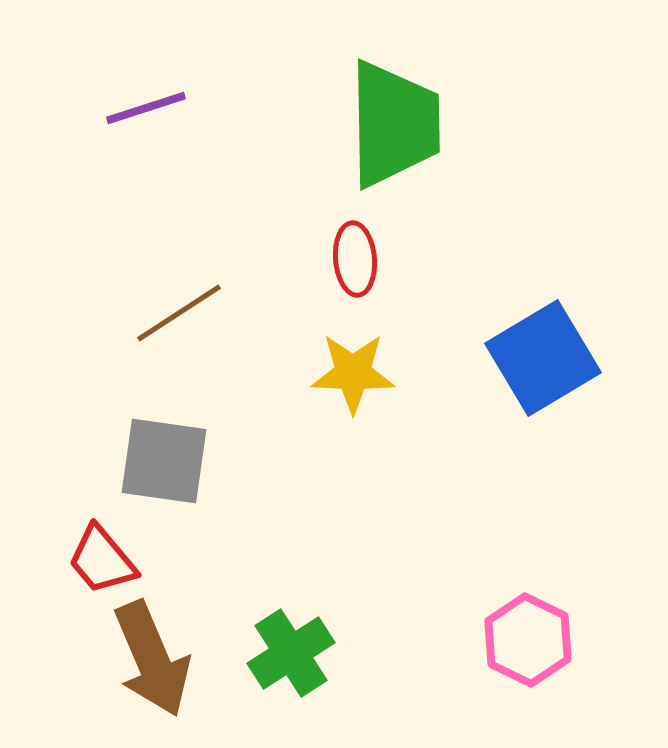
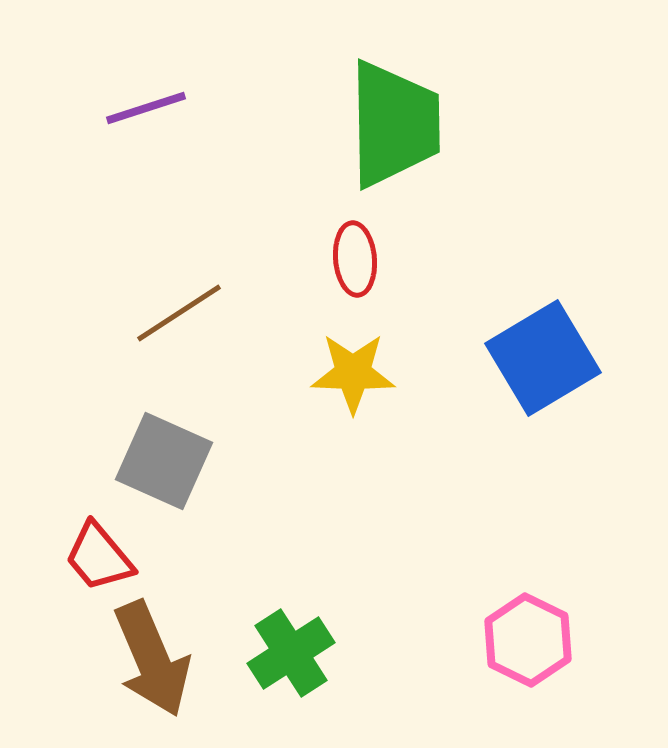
gray square: rotated 16 degrees clockwise
red trapezoid: moved 3 px left, 3 px up
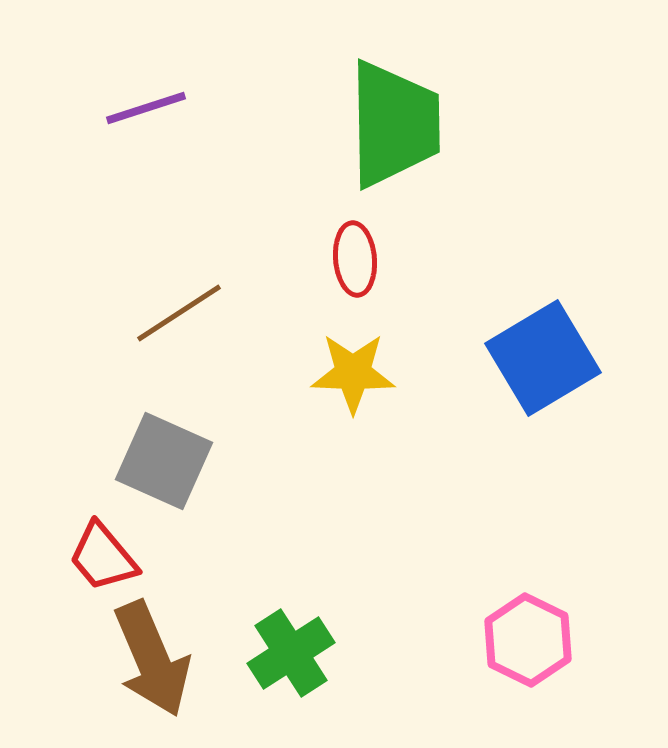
red trapezoid: moved 4 px right
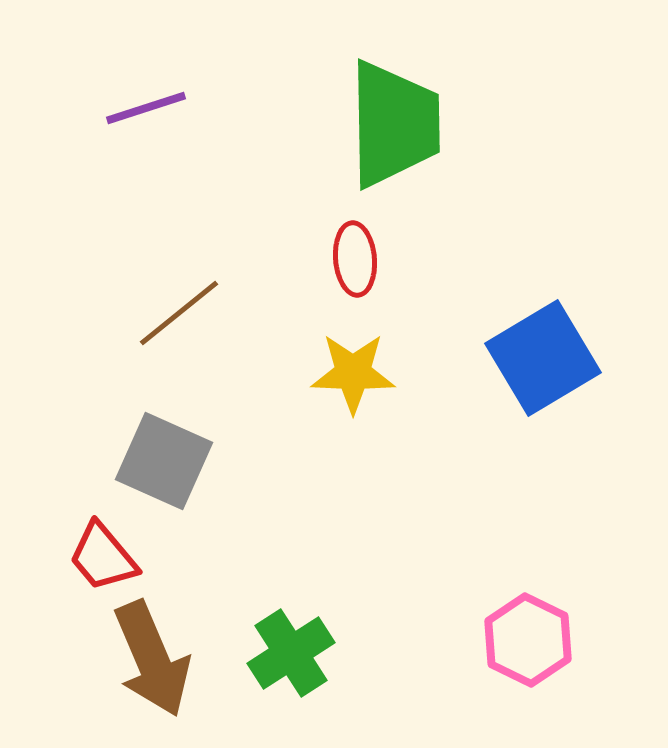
brown line: rotated 6 degrees counterclockwise
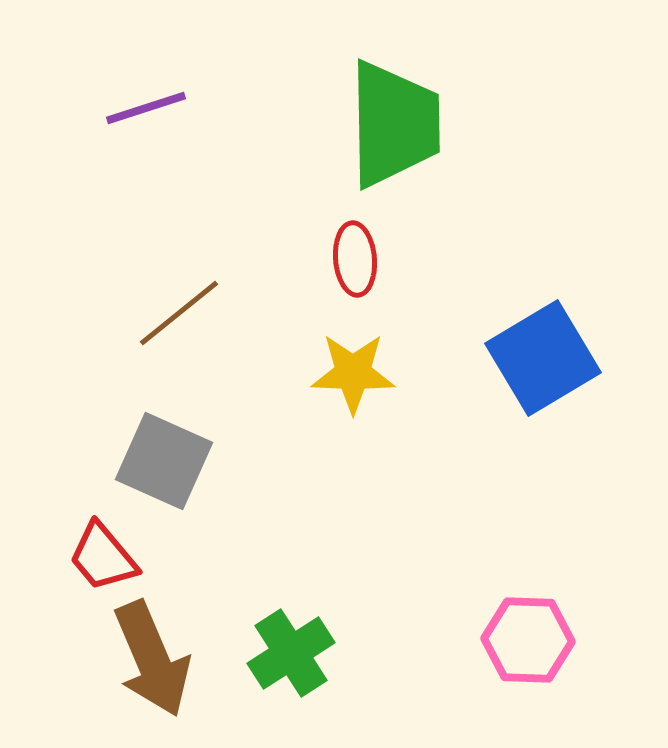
pink hexagon: rotated 24 degrees counterclockwise
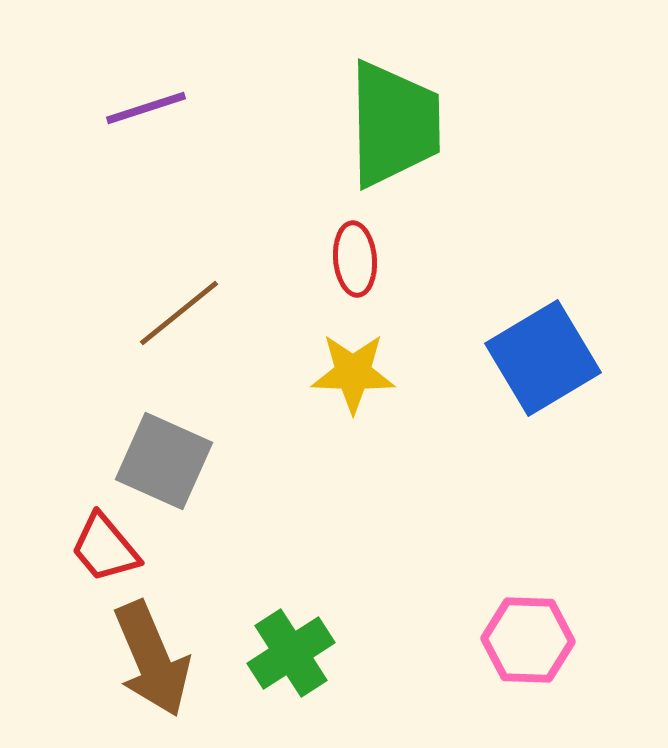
red trapezoid: moved 2 px right, 9 px up
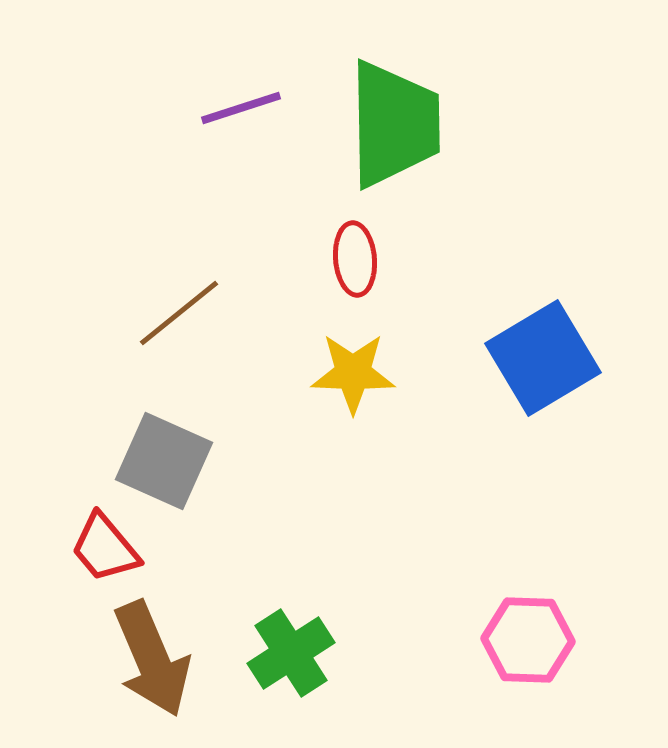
purple line: moved 95 px right
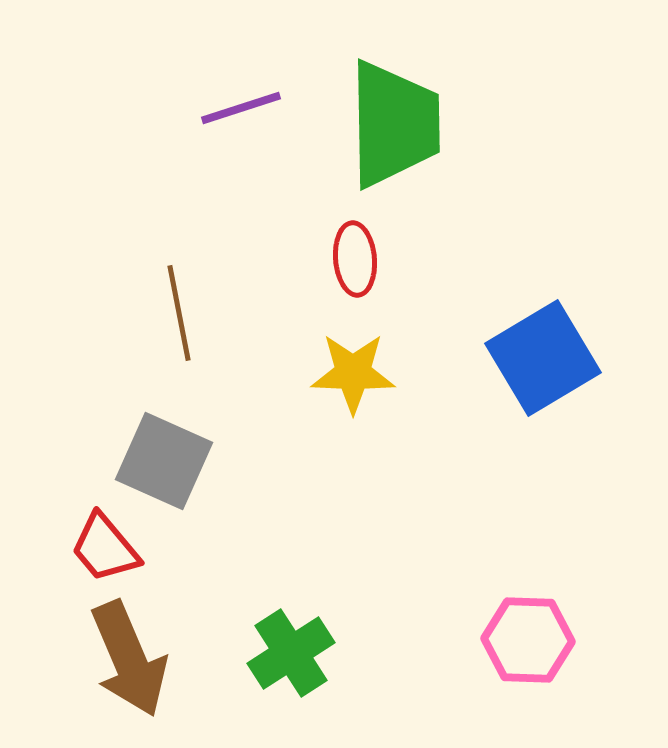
brown line: rotated 62 degrees counterclockwise
brown arrow: moved 23 px left
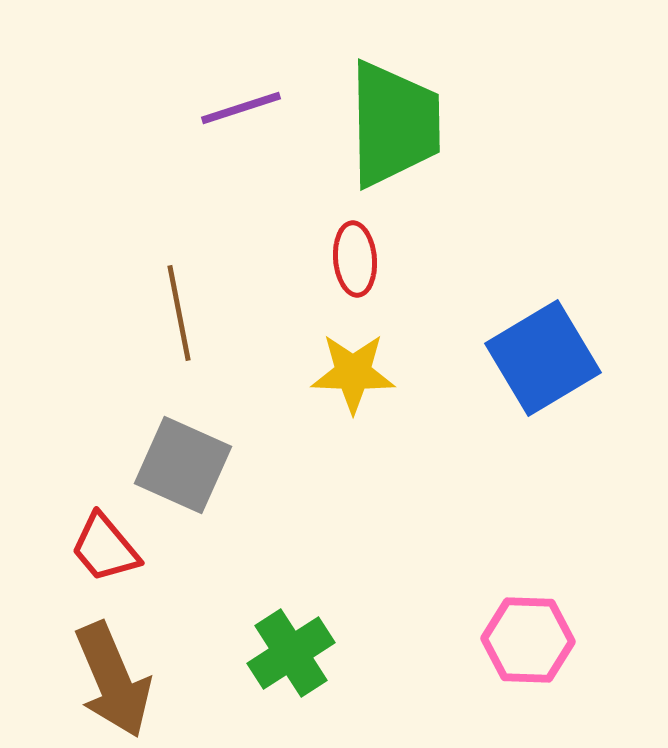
gray square: moved 19 px right, 4 px down
brown arrow: moved 16 px left, 21 px down
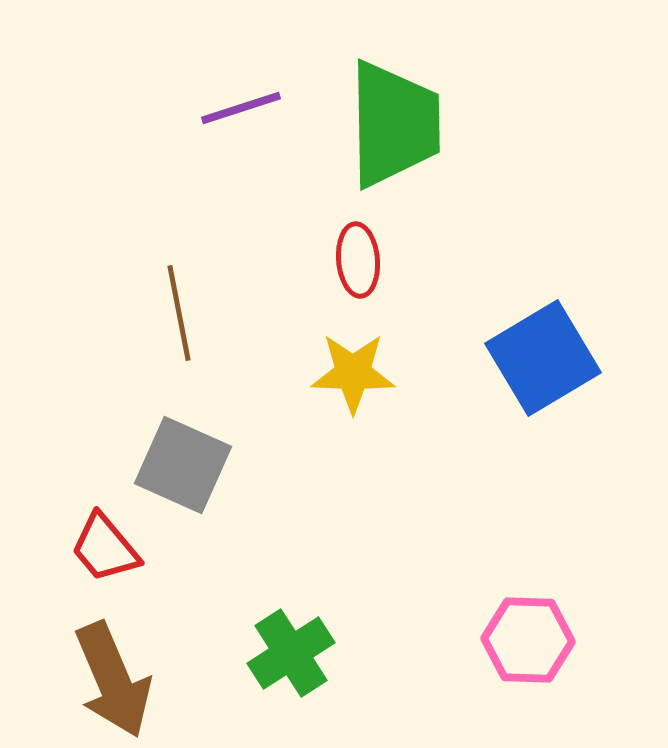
red ellipse: moved 3 px right, 1 px down
